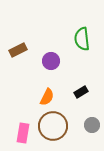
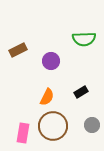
green semicircle: moved 2 px right; rotated 85 degrees counterclockwise
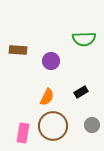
brown rectangle: rotated 30 degrees clockwise
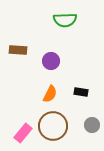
green semicircle: moved 19 px left, 19 px up
black rectangle: rotated 40 degrees clockwise
orange semicircle: moved 3 px right, 3 px up
pink rectangle: rotated 30 degrees clockwise
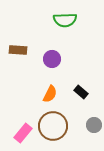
purple circle: moved 1 px right, 2 px up
black rectangle: rotated 32 degrees clockwise
gray circle: moved 2 px right
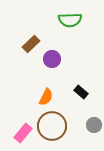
green semicircle: moved 5 px right
brown rectangle: moved 13 px right, 6 px up; rotated 48 degrees counterclockwise
orange semicircle: moved 4 px left, 3 px down
brown circle: moved 1 px left
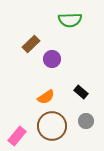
orange semicircle: rotated 30 degrees clockwise
gray circle: moved 8 px left, 4 px up
pink rectangle: moved 6 px left, 3 px down
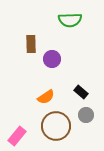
brown rectangle: rotated 48 degrees counterclockwise
gray circle: moved 6 px up
brown circle: moved 4 px right
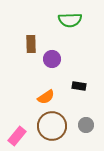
black rectangle: moved 2 px left, 6 px up; rotated 32 degrees counterclockwise
gray circle: moved 10 px down
brown circle: moved 4 px left
